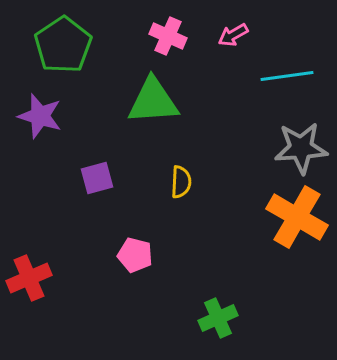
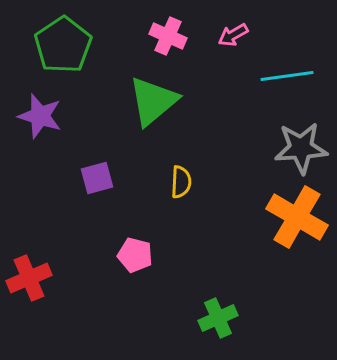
green triangle: rotated 36 degrees counterclockwise
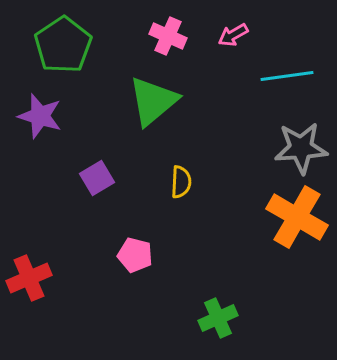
purple square: rotated 16 degrees counterclockwise
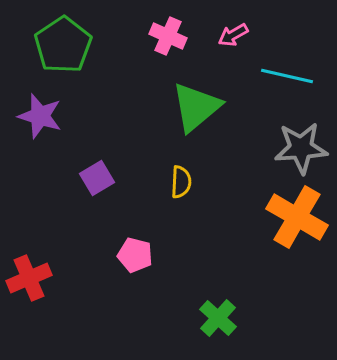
cyan line: rotated 21 degrees clockwise
green triangle: moved 43 px right, 6 px down
green cross: rotated 24 degrees counterclockwise
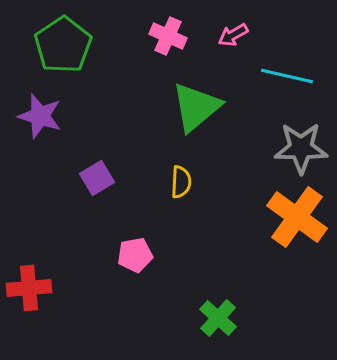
gray star: rotated 4 degrees clockwise
orange cross: rotated 6 degrees clockwise
pink pentagon: rotated 24 degrees counterclockwise
red cross: moved 10 px down; rotated 18 degrees clockwise
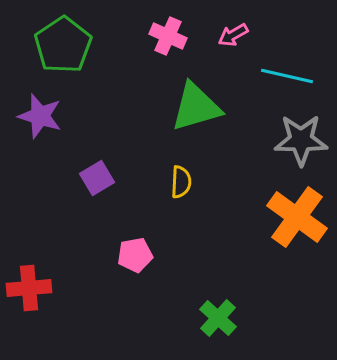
green triangle: rotated 24 degrees clockwise
gray star: moved 8 px up
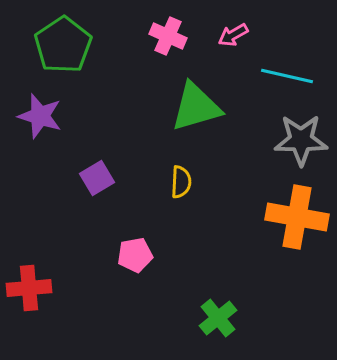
orange cross: rotated 26 degrees counterclockwise
green cross: rotated 9 degrees clockwise
